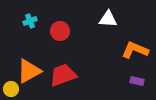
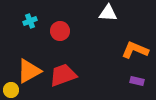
white triangle: moved 6 px up
yellow circle: moved 1 px down
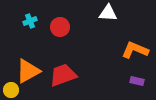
red circle: moved 4 px up
orange triangle: moved 1 px left
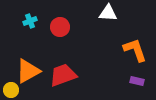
orange L-shape: rotated 48 degrees clockwise
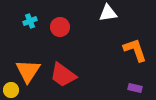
white triangle: rotated 12 degrees counterclockwise
orange triangle: rotated 28 degrees counterclockwise
red trapezoid: rotated 124 degrees counterclockwise
purple rectangle: moved 2 px left, 7 px down
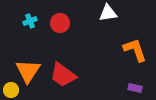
red circle: moved 4 px up
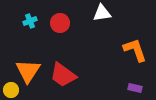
white triangle: moved 6 px left
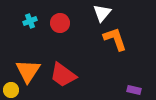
white triangle: rotated 42 degrees counterclockwise
orange L-shape: moved 20 px left, 11 px up
purple rectangle: moved 1 px left, 2 px down
